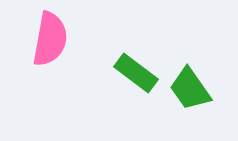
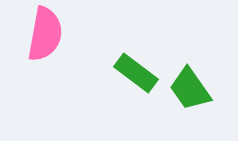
pink semicircle: moved 5 px left, 5 px up
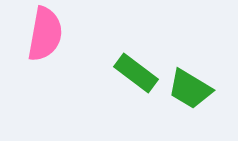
green trapezoid: rotated 24 degrees counterclockwise
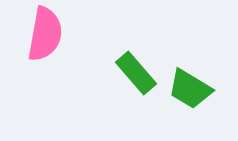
green rectangle: rotated 12 degrees clockwise
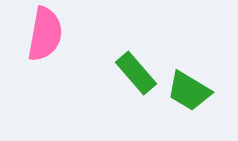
green trapezoid: moved 1 px left, 2 px down
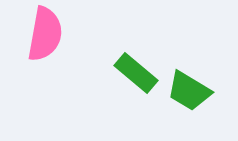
green rectangle: rotated 9 degrees counterclockwise
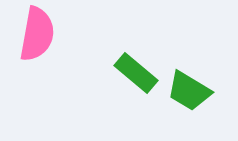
pink semicircle: moved 8 px left
